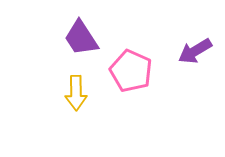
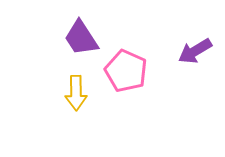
pink pentagon: moved 5 px left
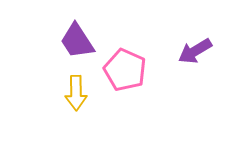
purple trapezoid: moved 4 px left, 3 px down
pink pentagon: moved 1 px left, 1 px up
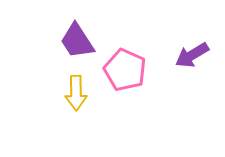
purple arrow: moved 3 px left, 4 px down
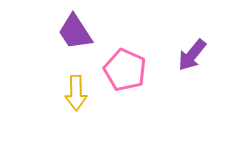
purple trapezoid: moved 2 px left, 9 px up
purple arrow: rotated 20 degrees counterclockwise
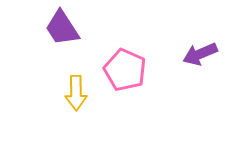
purple trapezoid: moved 13 px left, 4 px up
purple arrow: moved 8 px right, 1 px up; rotated 28 degrees clockwise
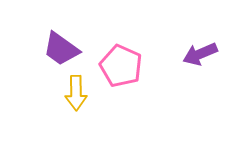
purple trapezoid: moved 1 px left, 21 px down; rotated 21 degrees counterclockwise
pink pentagon: moved 4 px left, 4 px up
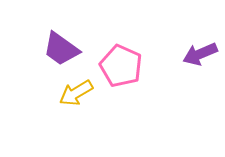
yellow arrow: rotated 60 degrees clockwise
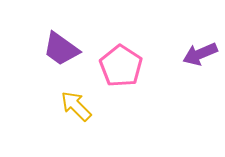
pink pentagon: rotated 9 degrees clockwise
yellow arrow: moved 13 px down; rotated 76 degrees clockwise
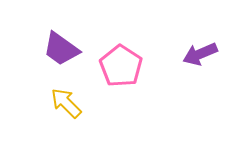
yellow arrow: moved 10 px left, 3 px up
